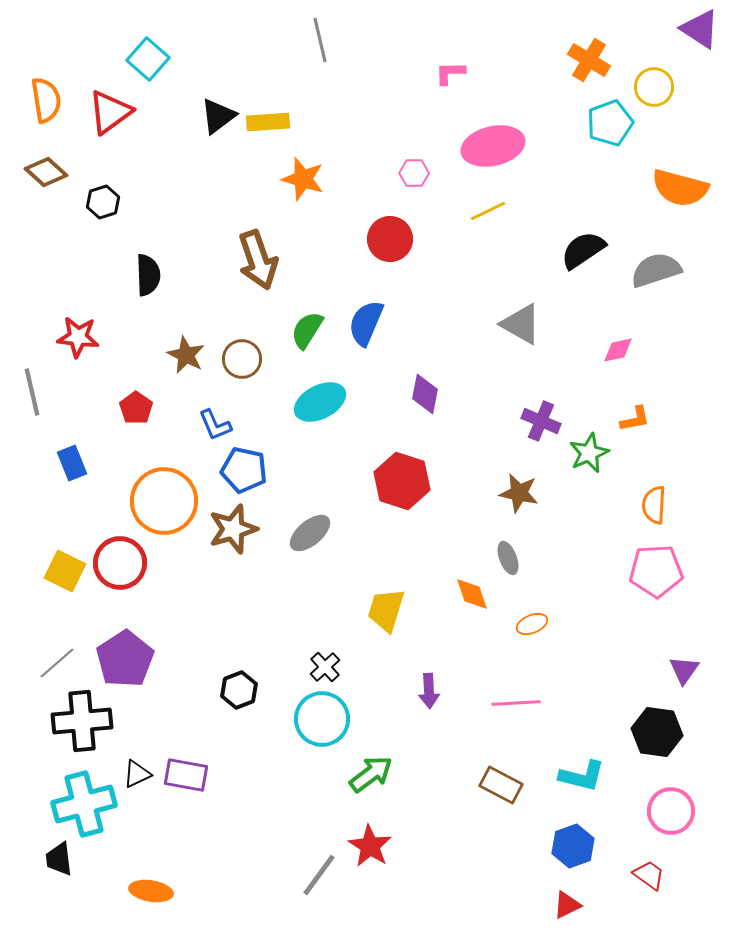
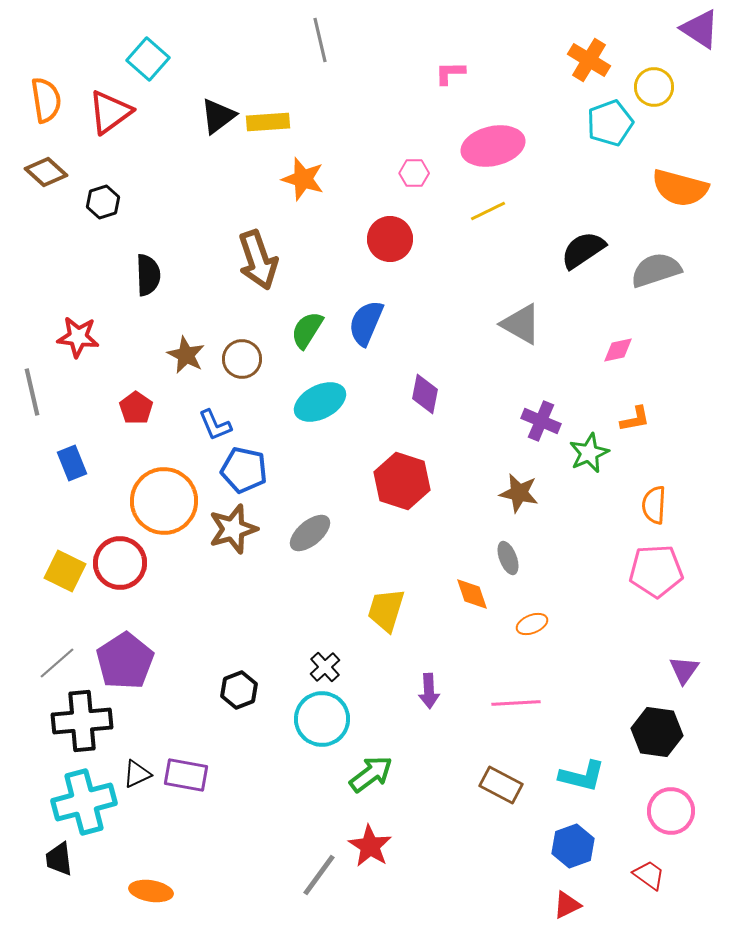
purple pentagon at (125, 659): moved 2 px down
cyan cross at (84, 804): moved 2 px up
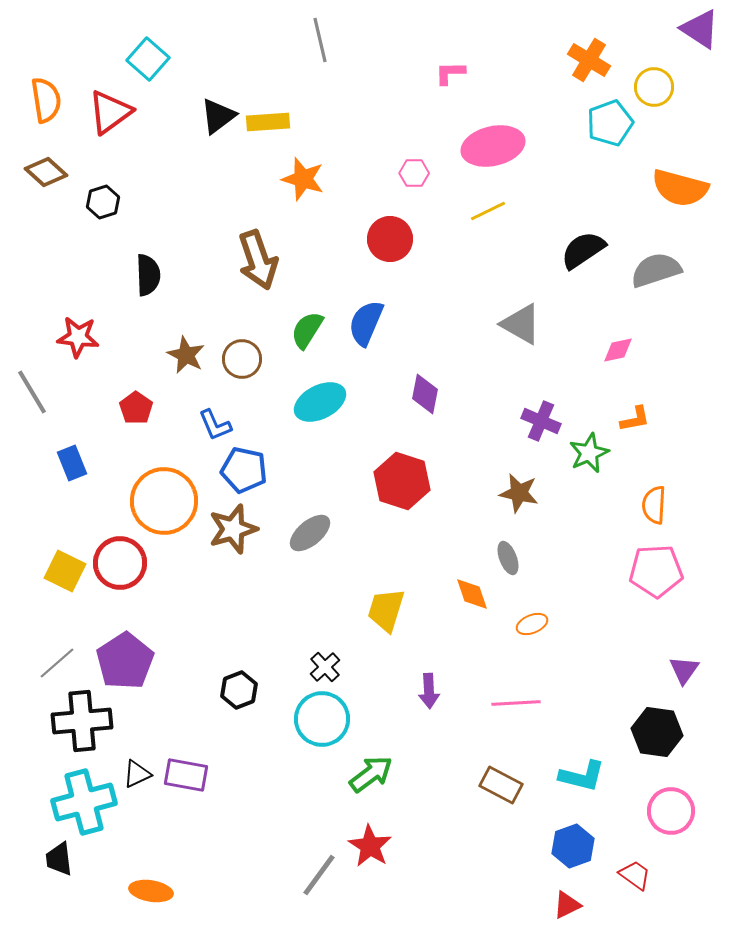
gray line at (32, 392): rotated 18 degrees counterclockwise
red trapezoid at (649, 875): moved 14 px left
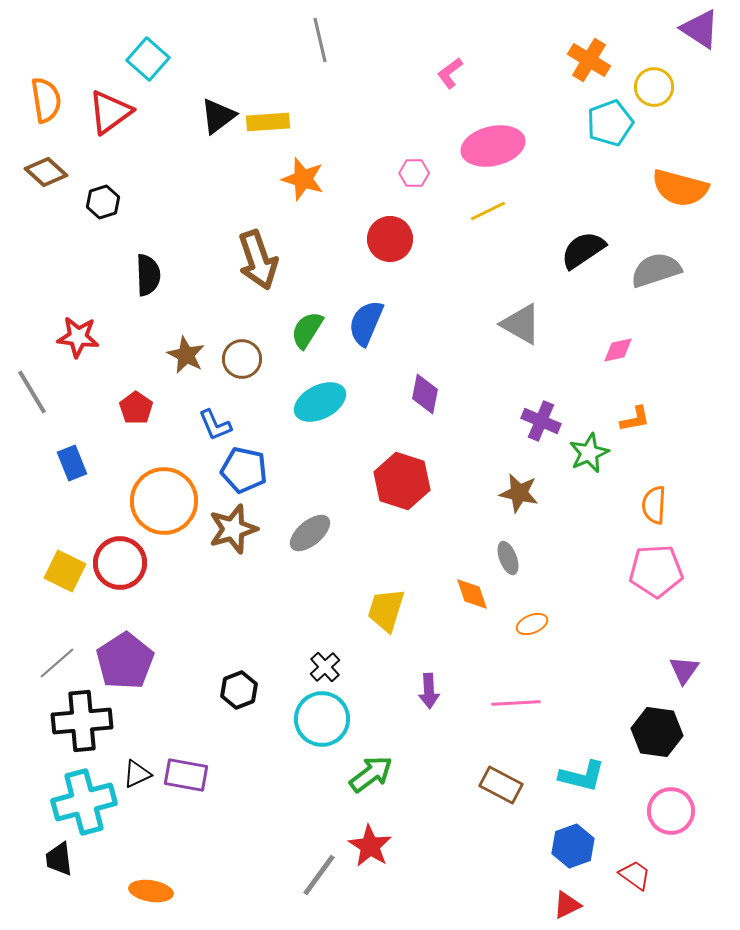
pink L-shape at (450, 73): rotated 36 degrees counterclockwise
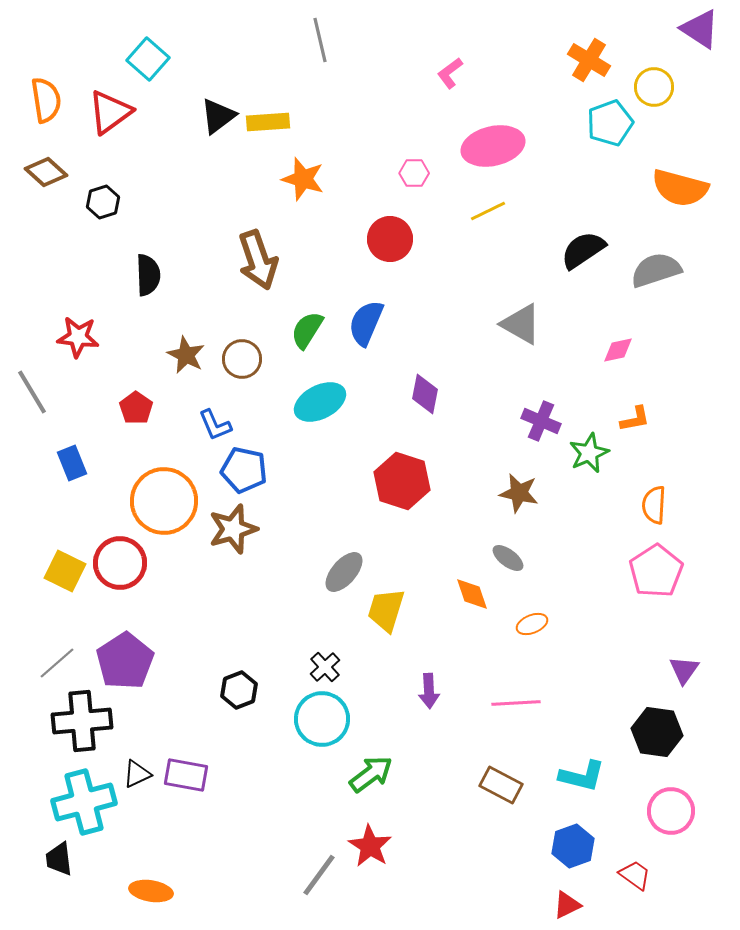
gray ellipse at (310, 533): moved 34 px right, 39 px down; rotated 9 degrees counterclockwise
gray ellipse at (508, 558): rotated 32 degrees counterclockwise
pink pentagon at (656, 571): rotated 30 degrees counterclockwise
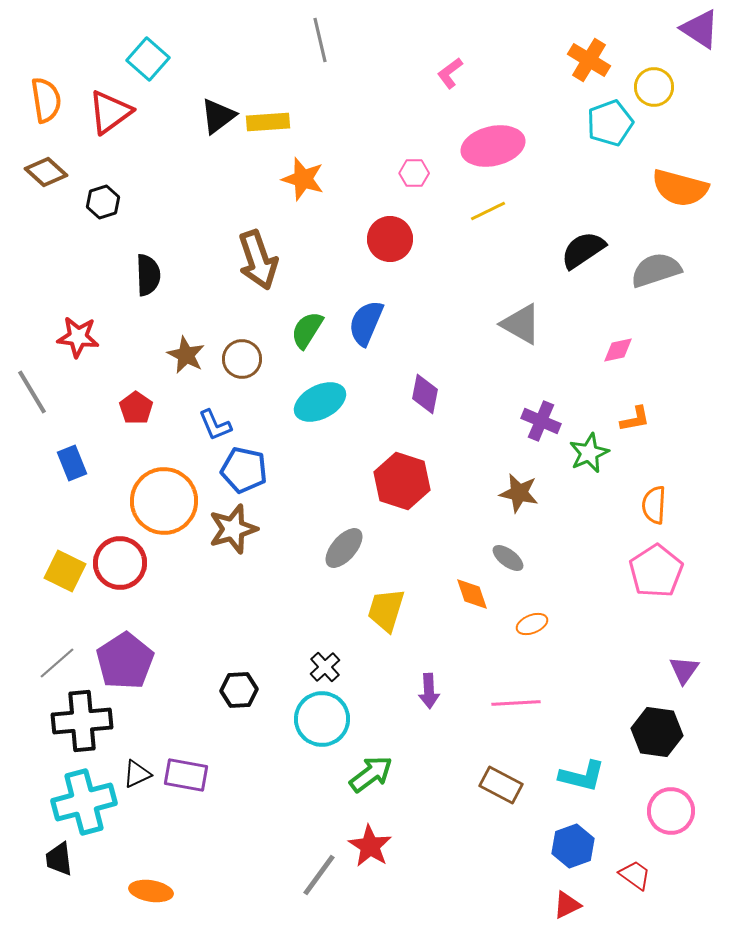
gray ellipse at (344, 572): moved 24 px up
black hexagon at (239, 690): rotated 18 degrees clockwise
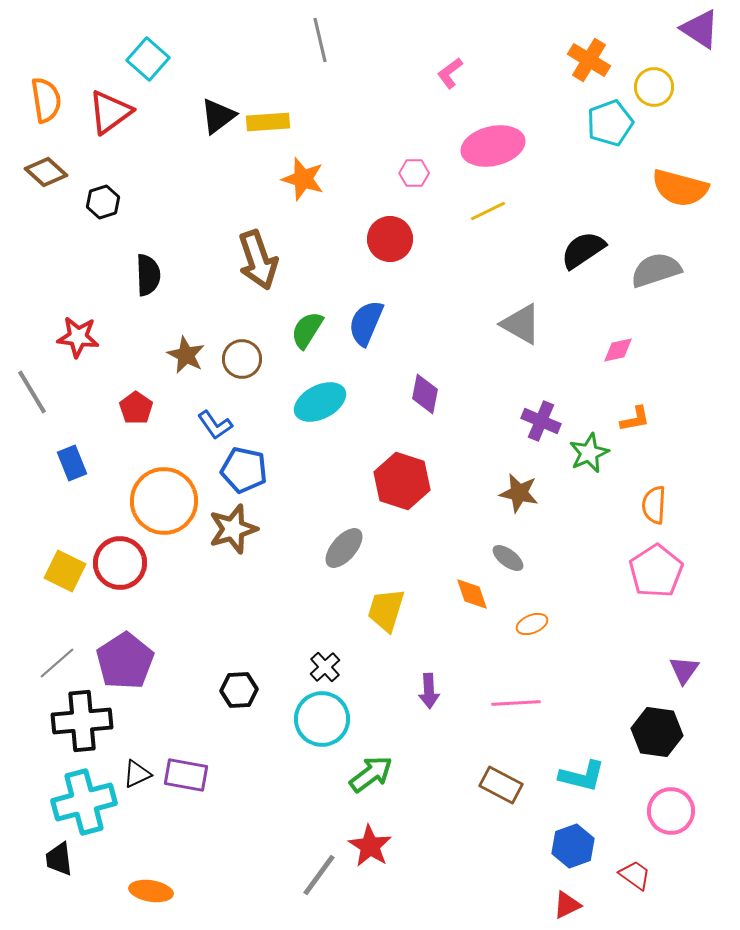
blue L-shape at (215, 425): rotated 12 degrees counterclockwise
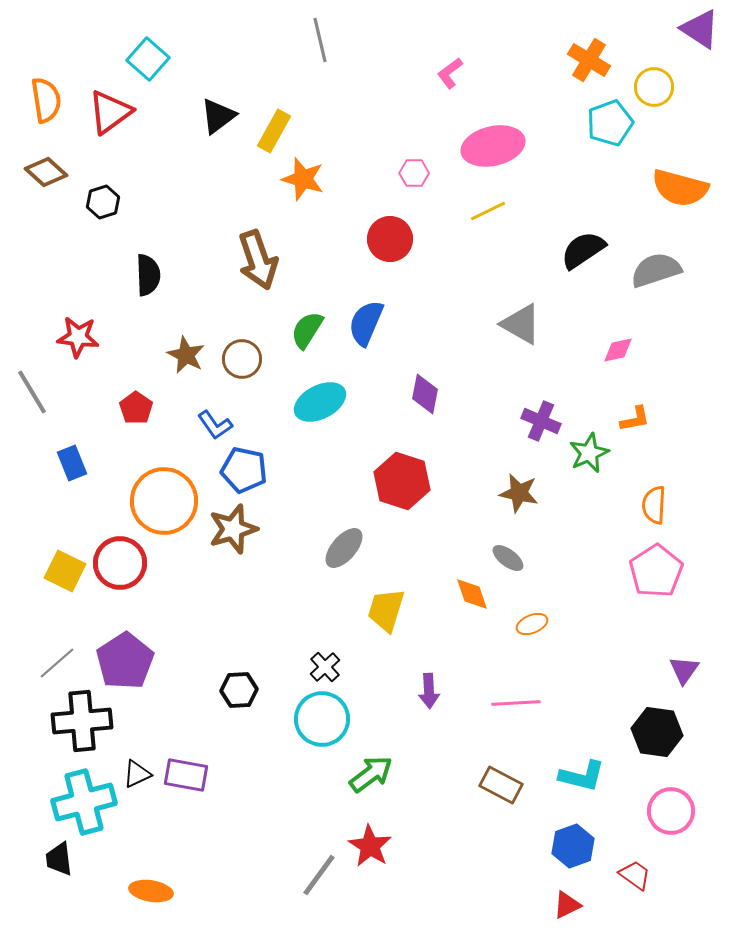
yellow rectangle at (268, 122): moved 6 px right, 9 px down; rotated 57 degrees counterclockwise
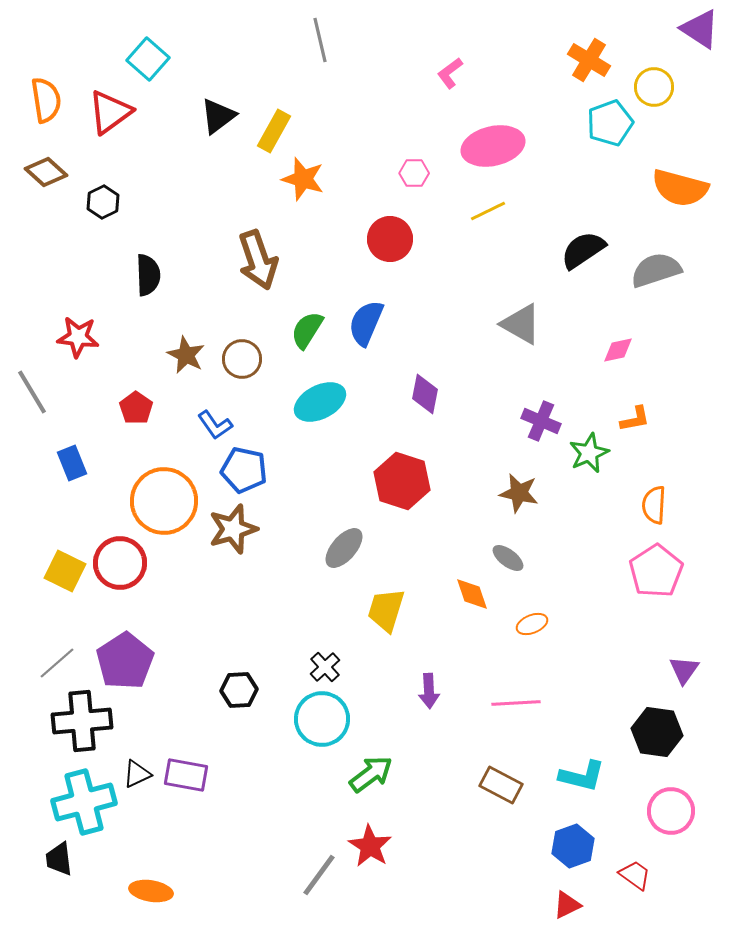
black hexagon at (103, 202): rotated 8 degrees counterclockwise
